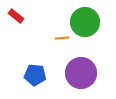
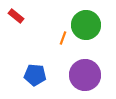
green circle: moved 1 px right, 3 px down
orange line: moved 1 px right; rotated 64 degrees counterclockwise
purple circle: moved 4 px right, 2 px down
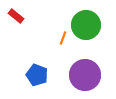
blue pentagon: moved 2 px right; rotated 15 degrees clockwise
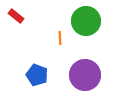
green circle: moved 4 px up
orange line: moved 3 px left; rotated 24 degrees counterclockwise
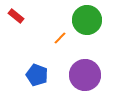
green circle: moved 1 px right, 1 px up
orange line: rotated 48 degrees clockwise
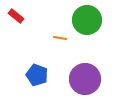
orange line: rotated 56 degrees clockwise
purple circle: moved 4 px down
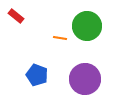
green circle: moved 6 px down
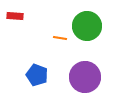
red rectangle: moved 1 px left; rotated 35 degrees counterclockwise
purple circle: moved 2 px up
